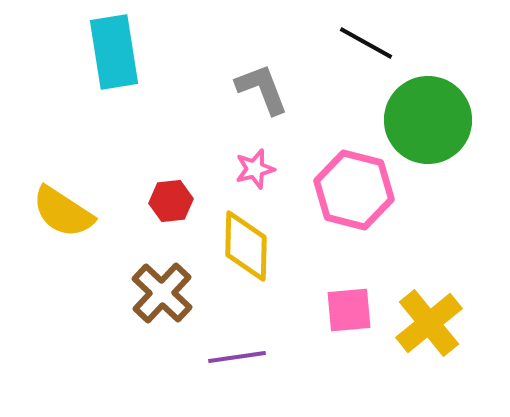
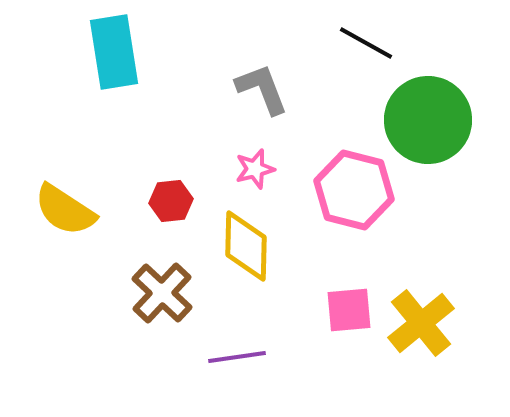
yellow semicircle: moved 2 px right, 2 px up
yellow cross: moved 8 px left
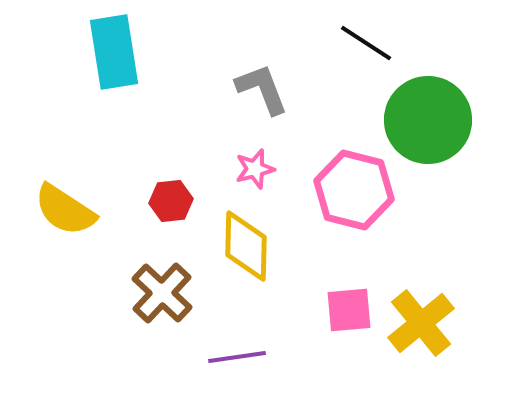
black line: rotated 4 degrees clockwise
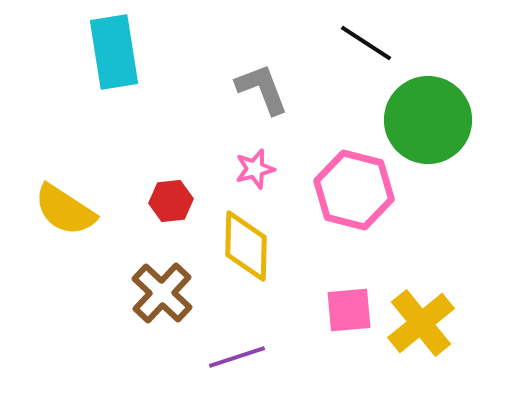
purple line: rotated 10 degrees counterclockwise
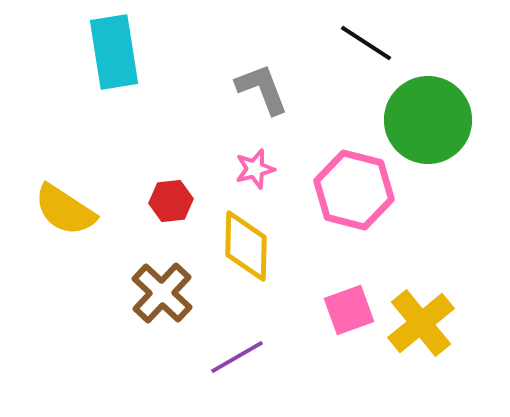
pink square: rotated 15 degrees counterclockwise
purple line: rotated 12 degrees counterclockwise
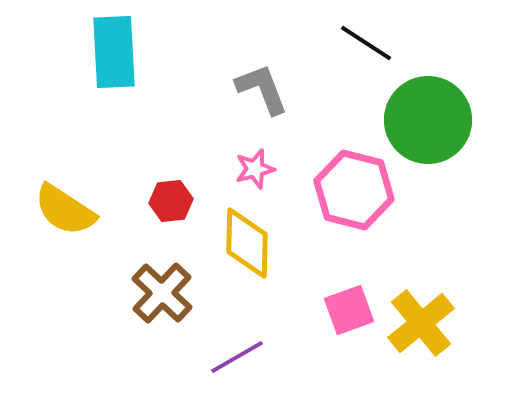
cyan rectangle: rotated 6 degrees clockwise
yellow diamond: moved 1 px right, 3 px up
